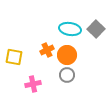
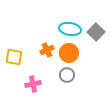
gray square: moved 3 px down
orange circle: moved 2 px right, 2 px up
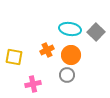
orange circle: moved 2 px right, 2 px down
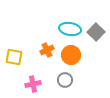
gray circle: moved 2 px left, 5 px down
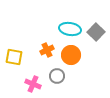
gray circle: moved 8 px left, 4 px up
pink cross: rotated 35 degrees clockwise
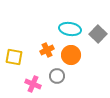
gray square: moved 2 px right, 2 px down
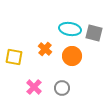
gray square: moved 4 px left, 1 px up; rotated 30 degrees counterclockwise
orange cross: moved 2 px left, 1 px up; rotated 24 degrees counterclockwise
orange circle: moved 1 px right, 1 px down
gray circle: moved 5 px right, 12 px down
pink cross: moved 1 px right, 3 px down; rotated 21 degrees clockwise
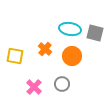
gray square: moved 1 px right
yellow square: moved 1 px right, 1 px up
gray circle: moved 4 px up
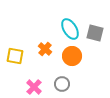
cyan ellipse: rotated 50 degrees clockwise
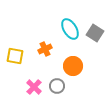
gray square: rotated 18 degrees clockwise
orange cross: rotated 24 degrees clockwise
orange circle: moved 1 px right, 10 px down
gray circle: moved 5 px left, 2 px down
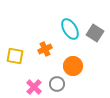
gray circle: moved 2 px up
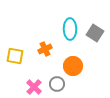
cyan ellipse: rotated 30 degrees clockwise
